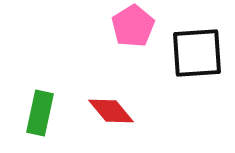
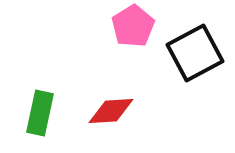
black square: moved 2 px left; rotated 24 degrees counterclockwise
red diamond: rotated 54 degrees counterclockwise
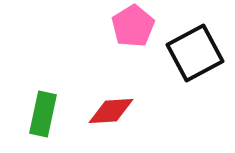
green rectangle: moved 3 px right, 1 px down
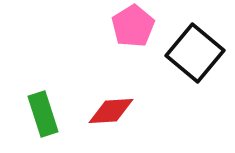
black square: rotated 22 degrees counterclockwise
green rectangle: rotated 30 degrees counterclockwise
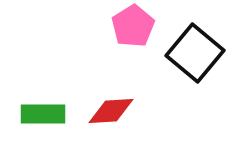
green rectangle: rotated 72 degrees counterclockwise
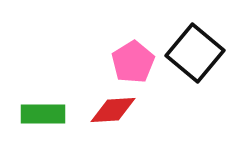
pink pentagon: moved 36 px down
red diamond: moved 2 px right, 1 px up
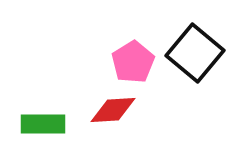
green rectangle: moved 10 px down
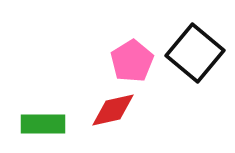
pink pentagon: moved 1 px left, 1 px up
red diamond: rotated 9 degrees counterclockwise
